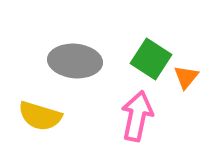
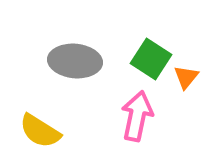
yellow semicircle: moved 15 px down; rotated 15 degrees clockwise
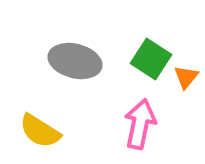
gray ellipse: rotated 9 degrees clockwise
pink arrow: moved 3 px right, 8 px down
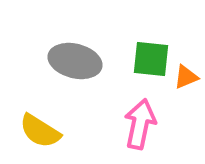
green square: rotated 27 degrees counterclockwise
orange triangle: rotated 28 degrees clockwise
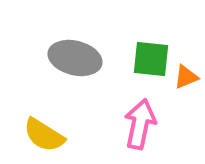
gray ellipse: moved 3 px up
yellow semicircle: moved 4 px right, 4 px down
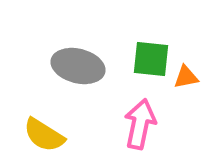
gray ellipse: moved 3 px right, 8 px down
orange triangle: rotated 12 degrees clockwise
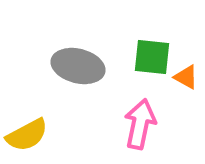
green square: moved 1 px right, 2 px up
orange triangle: rotated 40 degrees clockwise
yellow semicircle: moved 17 px left; rotated 60 degrees counterclockwise
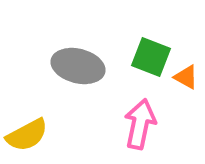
green square: moved 1 px left; rotated 15 degrees clockwise
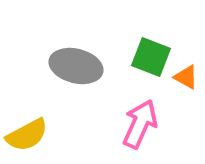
gray ellipse: moved 2 px left
pink arrow: rotated 12 degrees clockwise
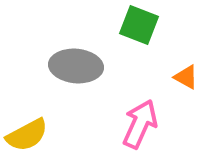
green square: moved 12 px left, 32 px up
gray ellipse: rotated 9 degrees counterclockwise
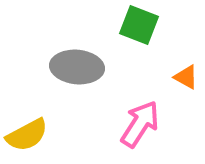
gray ellipse: moved 1 px right, 1 px down
pink arrow: rotated 9 degrees clockwise
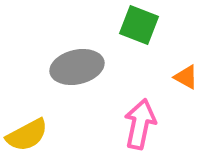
gray ellipse: rotated 18 degrees counterclockwise
pink arrow: rotated 21 degrees counterclockwise
